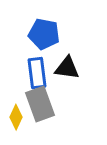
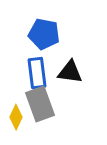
black triangle: moved 3 px right, 4 px down
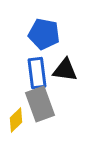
black triangle: moved 5 px left, 2 px up
yellow diamond: moved 3 px down; rotated 20 degrees clockwise
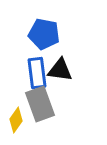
black triangle: moved 5 px left
yellow diamond: rotated 10 degrees counterclockwise
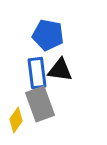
blue pentagon: moved 4 px right, 1 px down
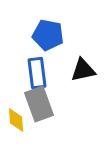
black triangle: moved 23 px right; rotated 20 degrees counterclockwise
gray rectangle: moved 1 px left
yellow diamond: rotated 40 degrees counterclockwise
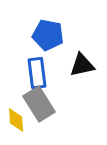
black triangle: moved 1 px left, 5 px up
gray rectangle: rotated 12 degrees counterclockwise
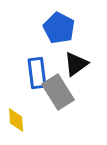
blue pentagon: moved 11 px right, 7 px up; rotated 16 degrees clockwise
black triangle: moved 6 px left, 1 px up; rotated 24 degrees counterclockwise
gray rectangle: moved 19 px right, 12 px up
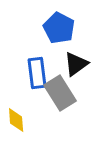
gray rectangle: moved 2 px right, 1 px down
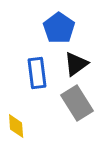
blue pentagon: rotated 8 degrees clockwise
gray rectangle: moved 17 px right, 10 px down
yellow diamond: moved 6 px down
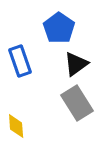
blue rectangle: moved 17 px left, 12 px up; rotated 12 degrees counterclockwise
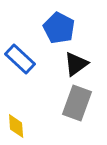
blue pentagon: rotated 8 degrees counterclockwise
blue rectangle: moved 2 px up; rotated 28 degrees counterclockwise
gray rectangle: rotated 52 degrees clockwise
